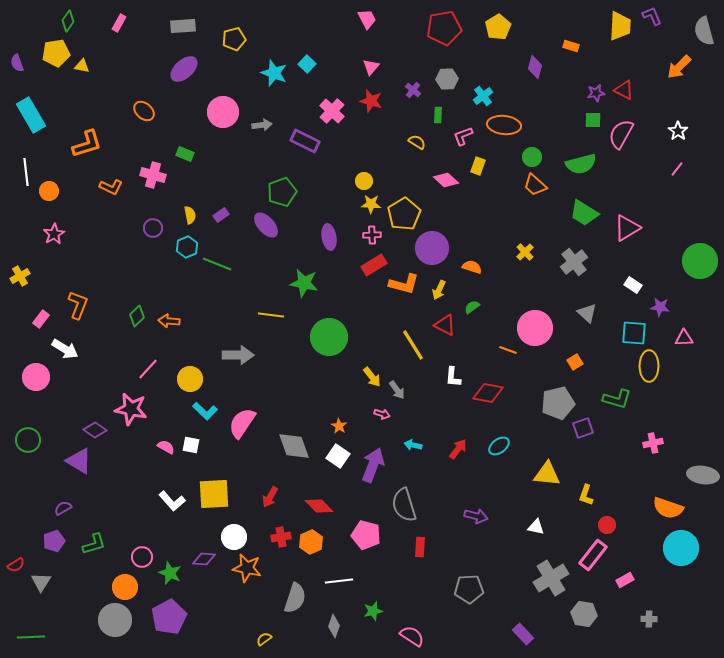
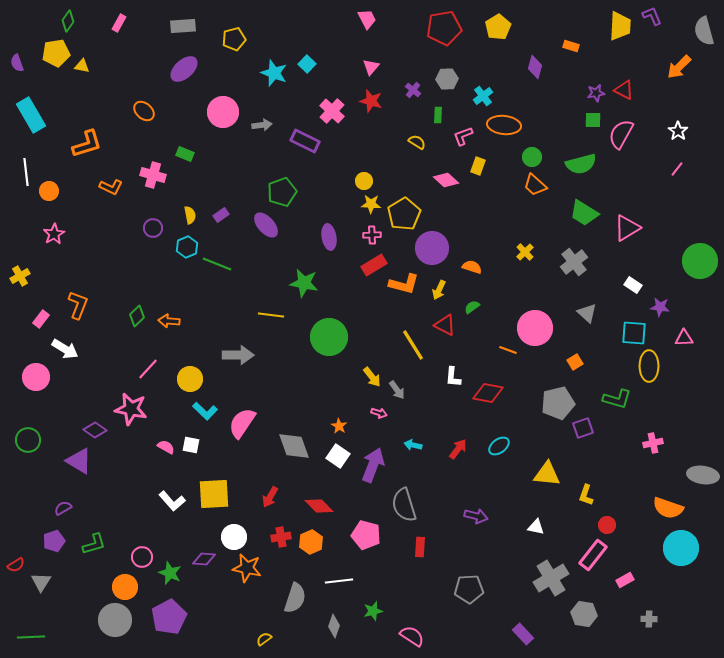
pink arrow at (382, 414): moved 3 px left, 1 px up
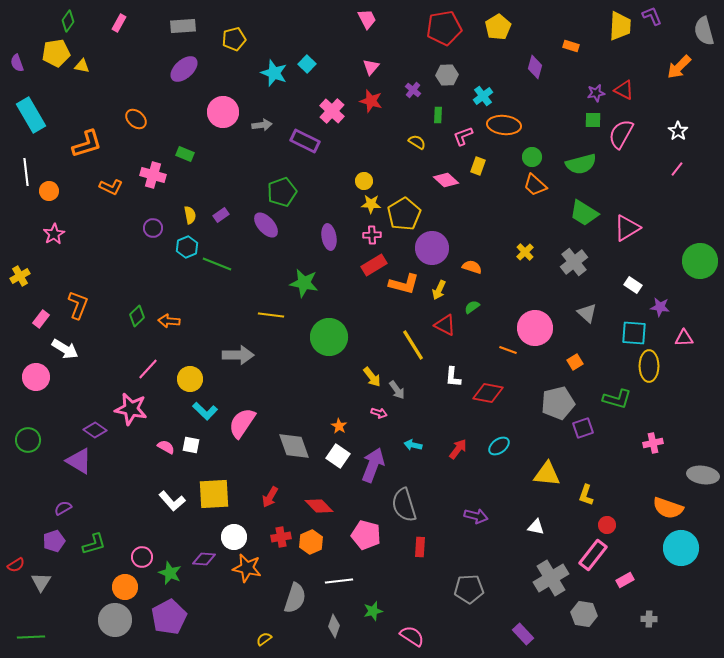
gray hexagon at (447, 79): moved 4 px up
orange ellipse at (144, 111): moved 8 px left, 8 px down
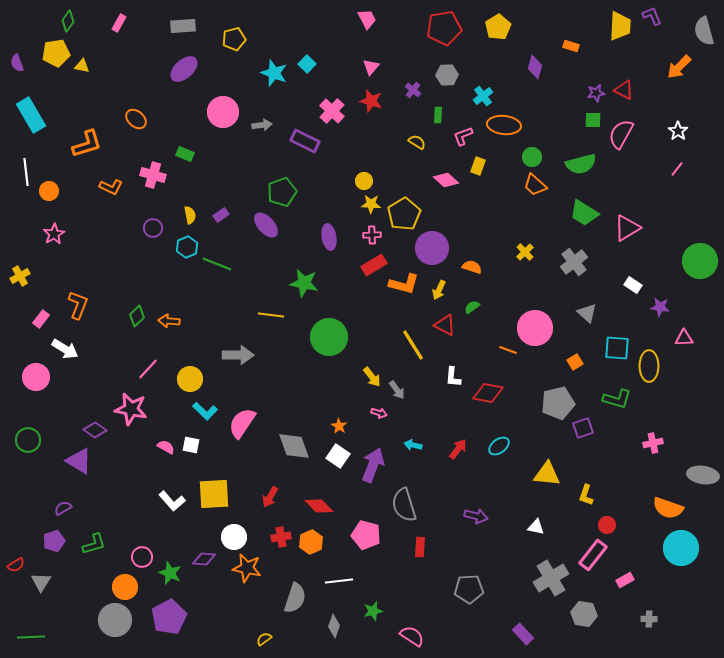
cyan square at (634, 333): moved 17 px left, 15 px down
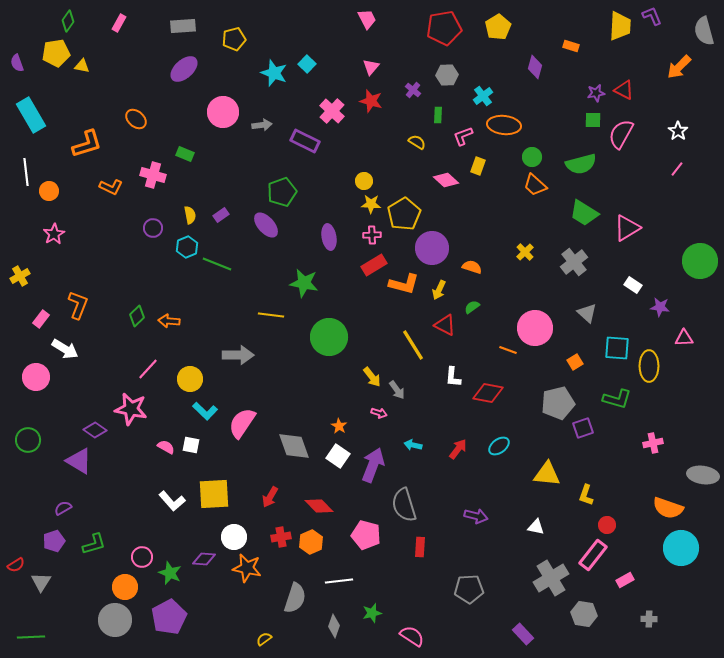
green star at (373, 611): moved 1 px left, 2 px down
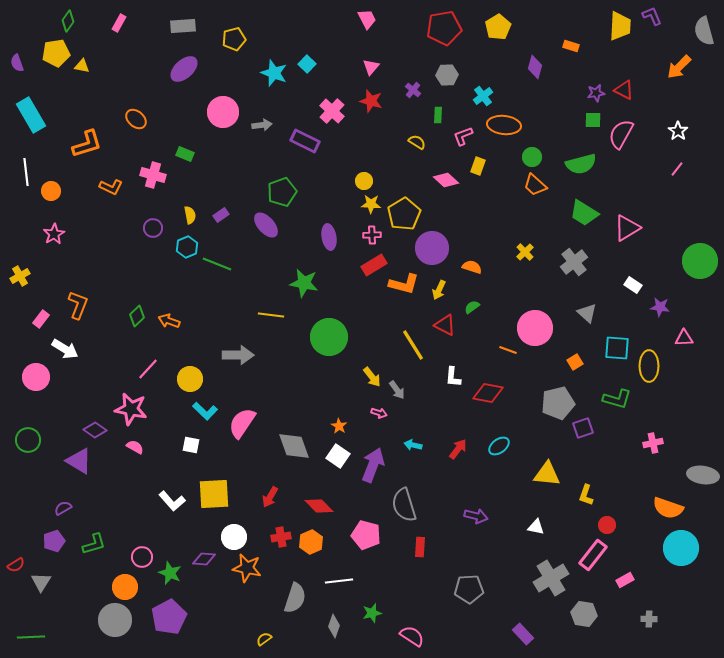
orange circle at (49, 191): moved 2 px right
orange arrow at (169, 321): rotated 15 degrees clockwise
pink semicircle at (166, 447): moved 31 px left
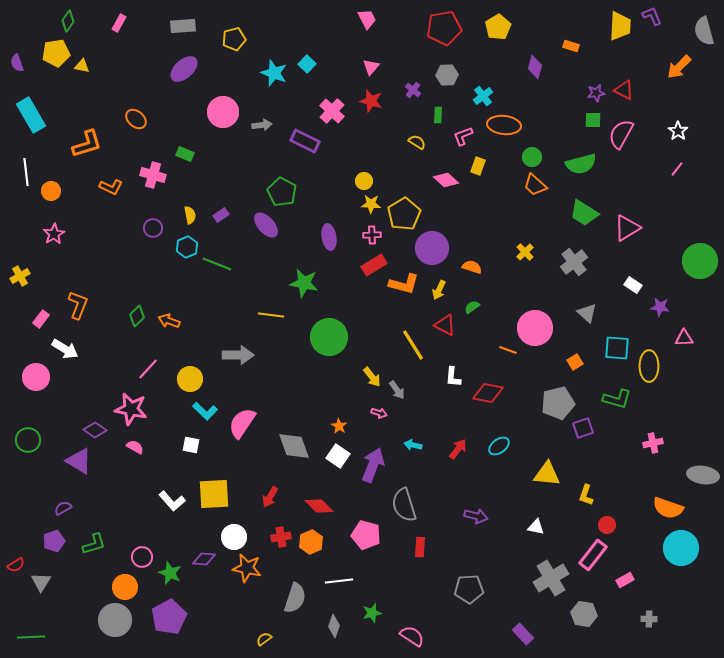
green pentagon at (282, 192): rotated 24 degrees counterclockwise
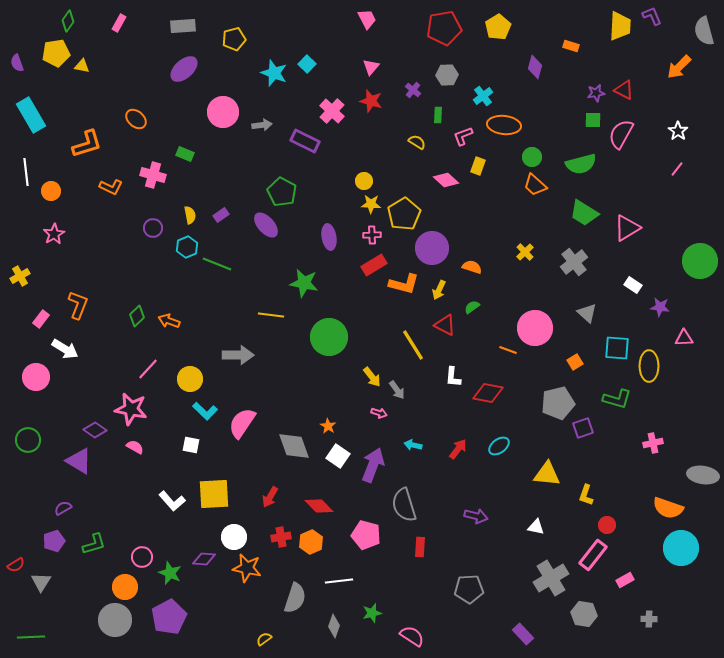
orange star at (339, 426): moved 11 px left
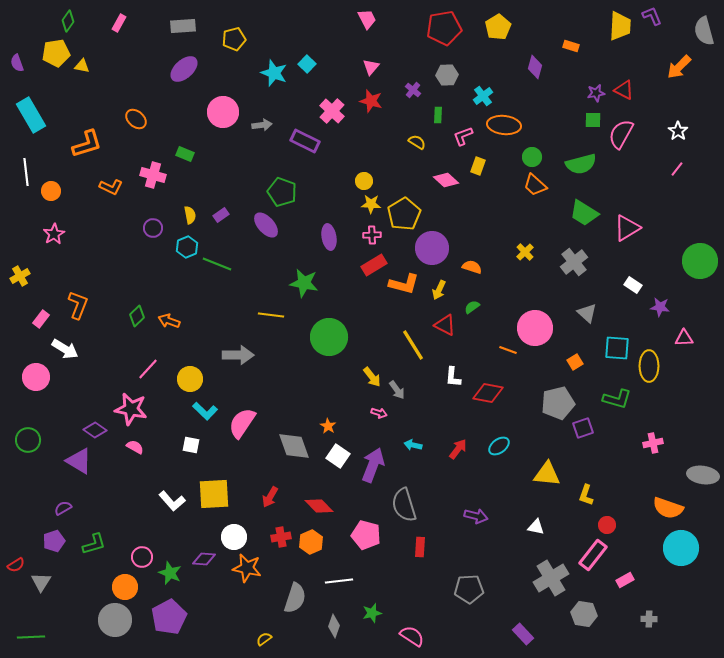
green pentagon at (282, 192): rotated 8 degrees counterclockwise
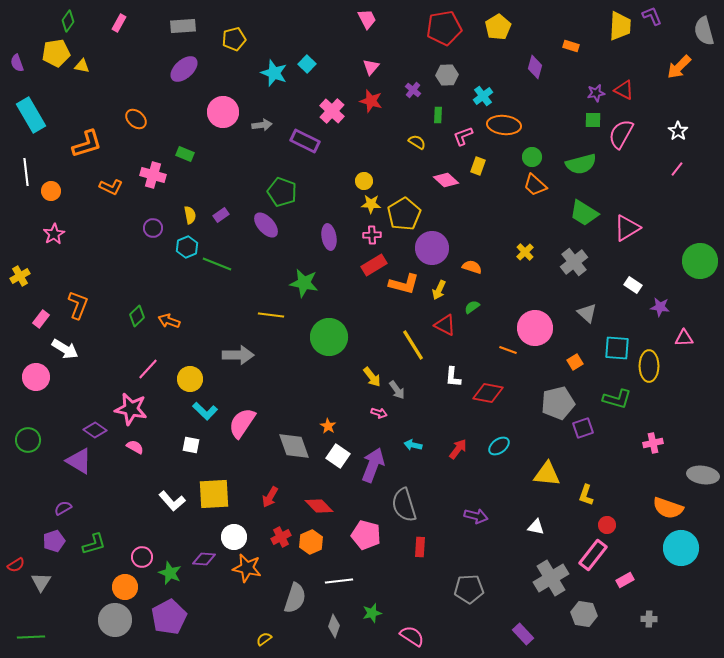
red cross at (281, 537): rotated 18 degrees counterclockwise
